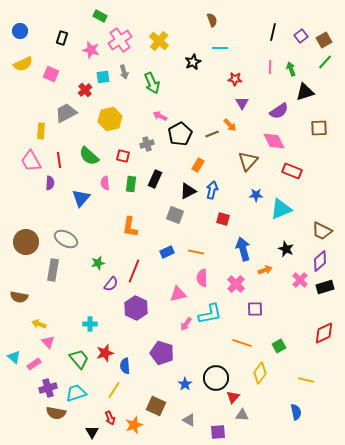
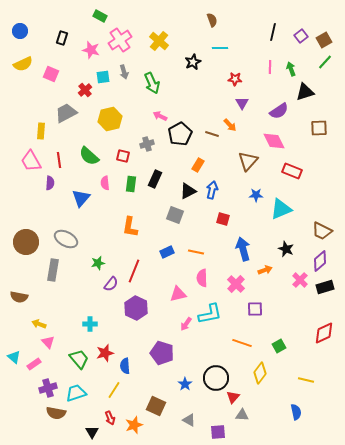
brown line at (212, 134): rotated 40 degrees clockwise
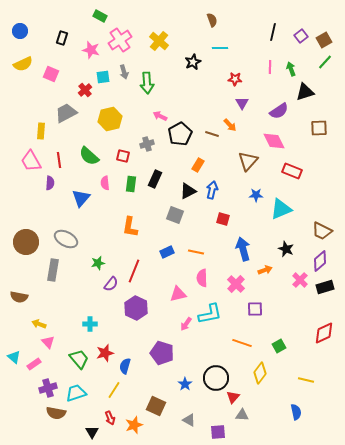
green arrow at (152, 83): moved 5 px left; rotated 20 degrees clockwise
blue semicircle at (125, 366): rotated 21 degrees clockwise
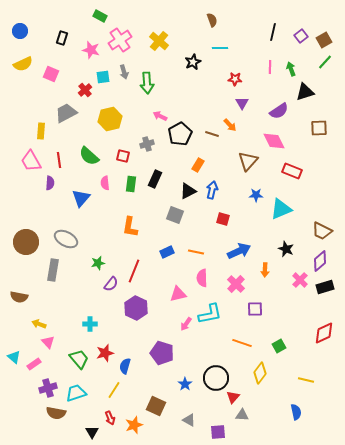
blue arrow at (243, 249): moved 4 px left, 2 px down; rotated 80 degrees clockwise
orange arrow at (265, 270): rotated 112 degrees clockwise
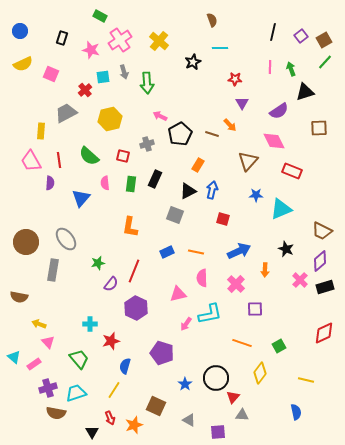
gray ellipse at (66, 239): rotated 25 degrees clockwise
red star at (105, 353): moved 6 px right, 12 px up
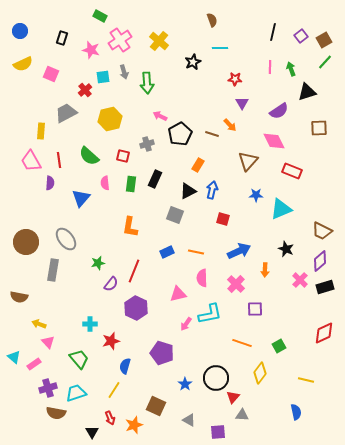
black triangle at (305, 92): moved 2 px right
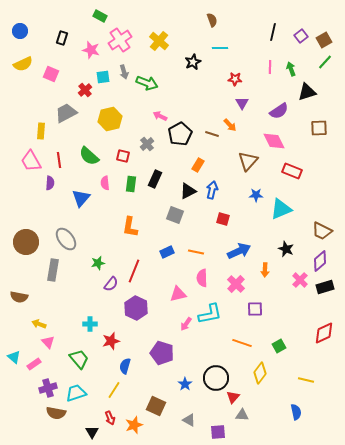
green arrow at (147, 83): rotated 65 degrees counterclockwise
gray cross at (147, 144): rotated 24 degrees counterclockwise
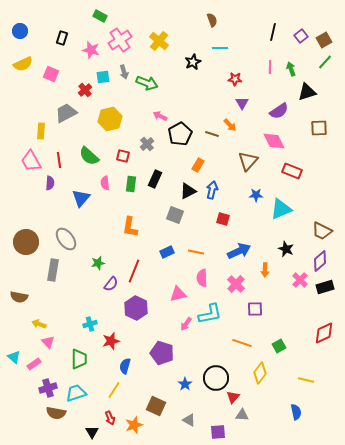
cyan cross at (90, 324): rotated 16 degrees counterclockwise
green trapezoid at (79, 359): rotated 40 degrees clockwise
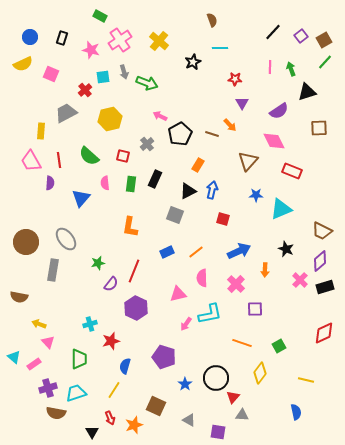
blue circle at (20, 31): moved 10 px right, 6 px down
black line at (273, 32): rotated 30 degrees clockwise
orange line at (196, 252): rotated 49 degrees counterclockwise
purple pentagon at (162, 353): moved 2 px right, 4 px down
purple square at (218, 432): rotated 14 degrees clockwise
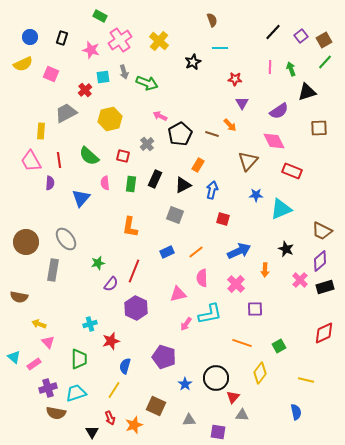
black triangle at (188, 191): moved 5 px left, 6 px up
gray triangle at (189, 420): rotated 32 degrees counterclockwise
